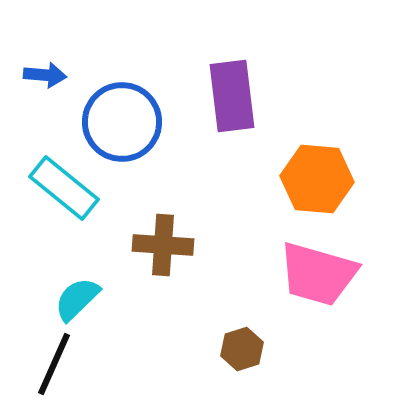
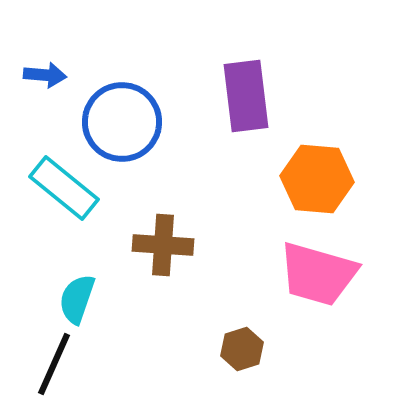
purple rectangle: moved 14 px right
cyan semicircle: rotated 27 degrees counterclockwise
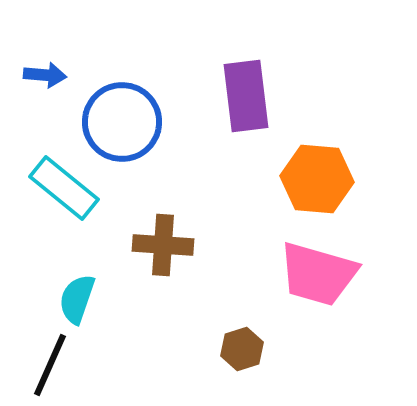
black line: moved 4 px left, 1 px down
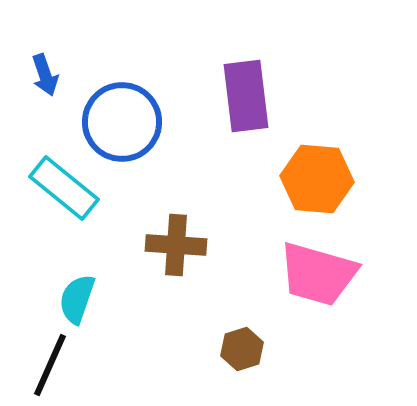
blue arrow: rotated 66 degrees clockwise
brown cross: moved 13 px right
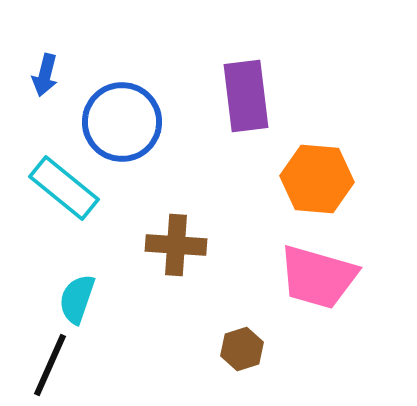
blue arrow: rotated 33 degrees clockwise
pink trapezoid: moved 3 px down
